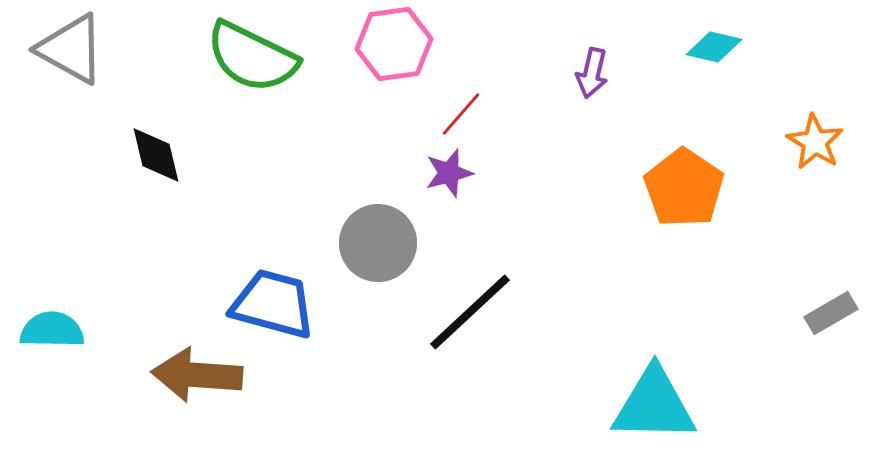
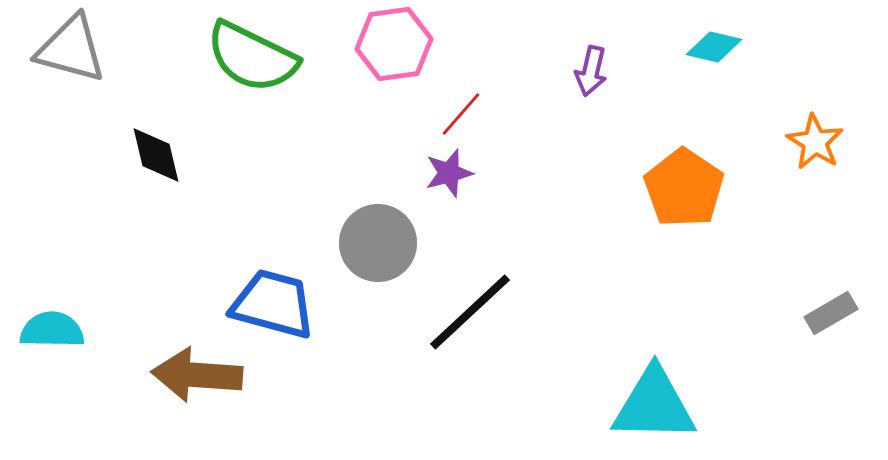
gray triangle: rotated 14 degrees counterclockwise
purple arrow: moved 1 px left, 2 px up
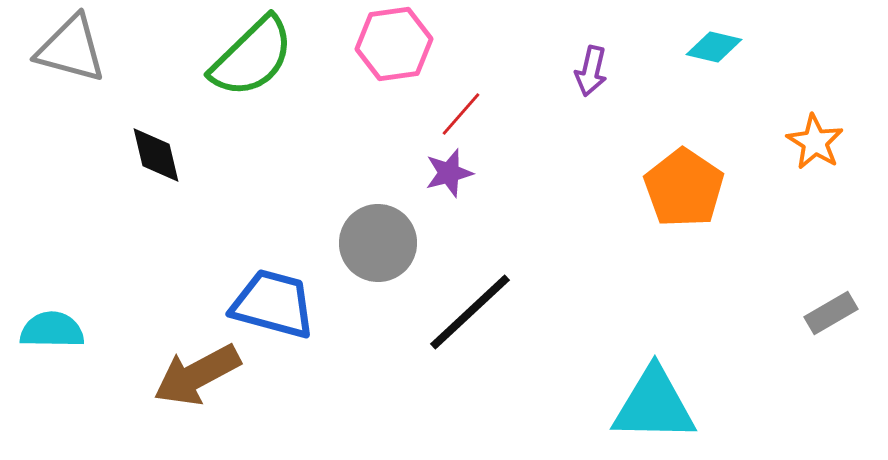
green semicircle: rotated 70 degrees counterclockwise
brown arrow: rotated 32 degrees counterclockwise
